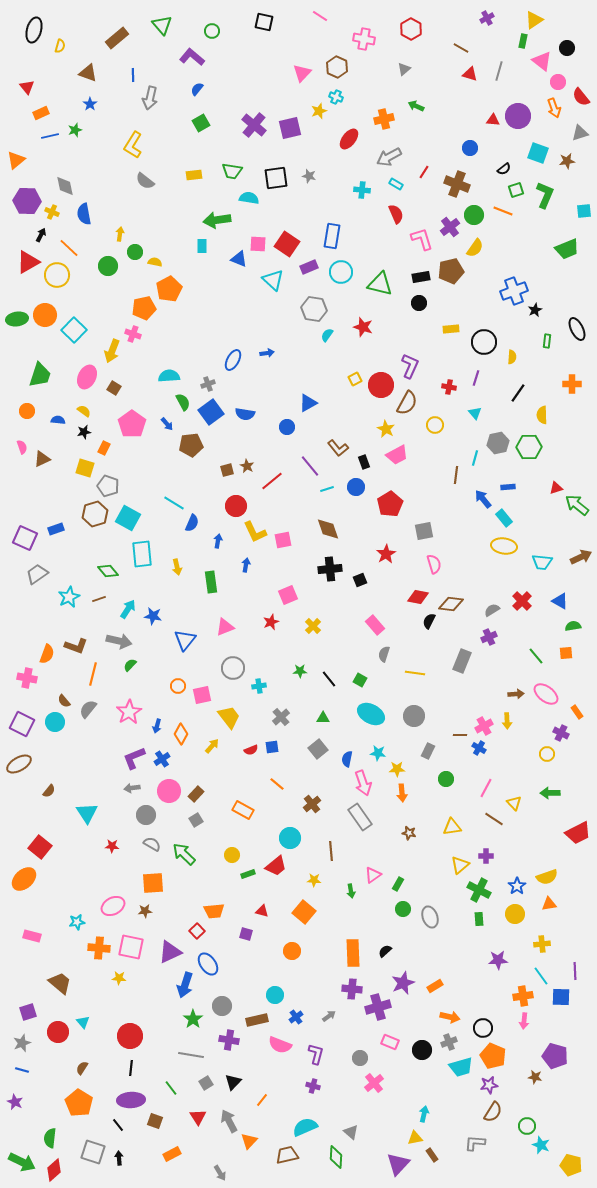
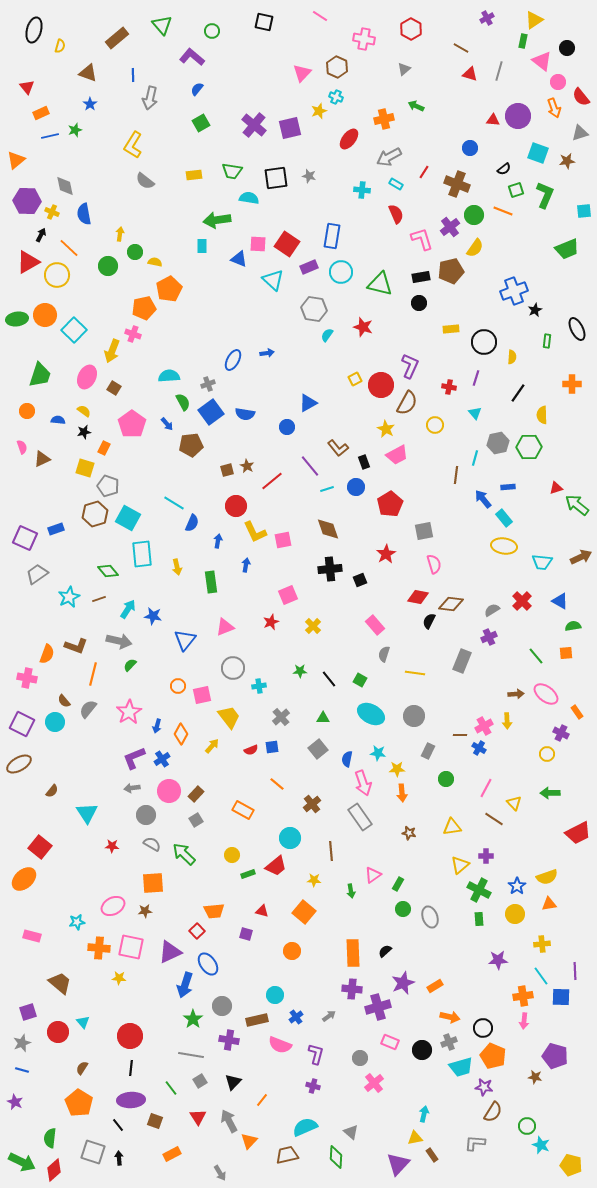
brown semicircle at (49, 791): moved 3 px right
gray square at (206, 1083): moved 6 px left, 2 px up
purple star at (489, 1085): moved 5 px left, 2 px down; rotated 18 degrees clockwise
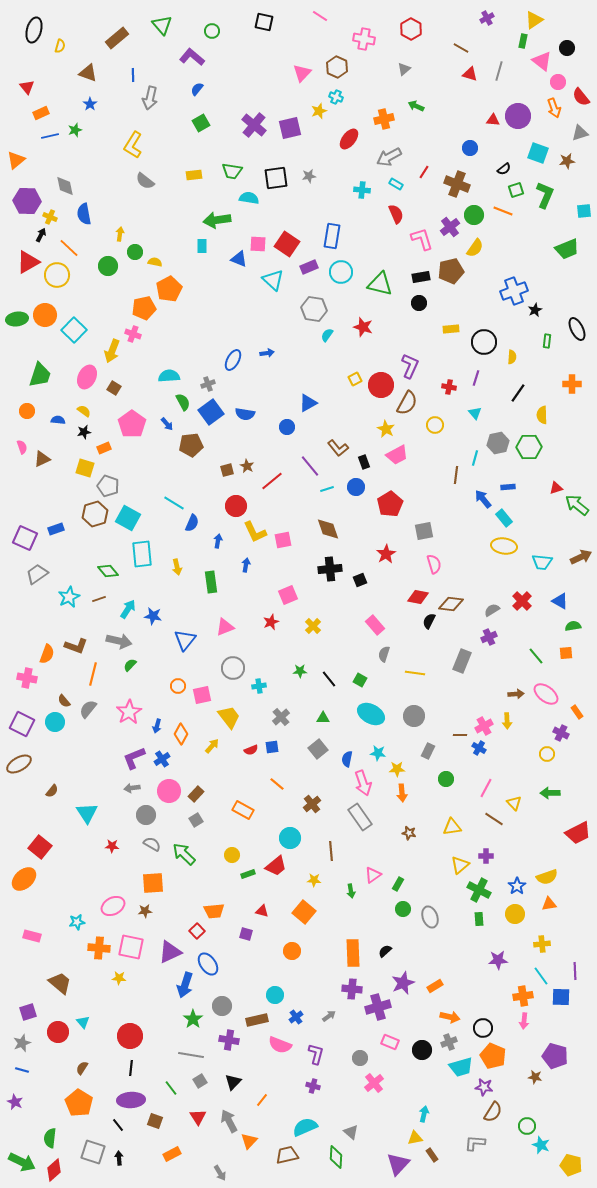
gray star at (309, 176): rotated 24 degrees counterclockwise
yellow cross at (52, 212): moved 2 px left, 5 px down
orange rectangle at (104, 448): rotated 40 degrees clockwise
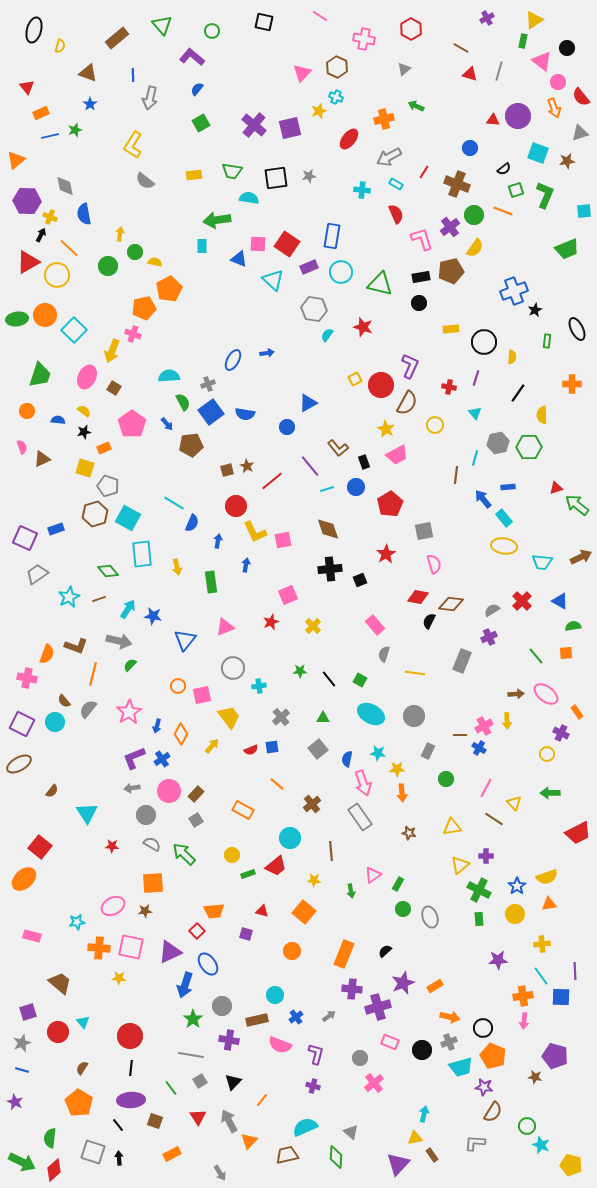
orange rectangle at (353, 953): moved 9 px left, 1 px down; rotated 24 degrees clockwise
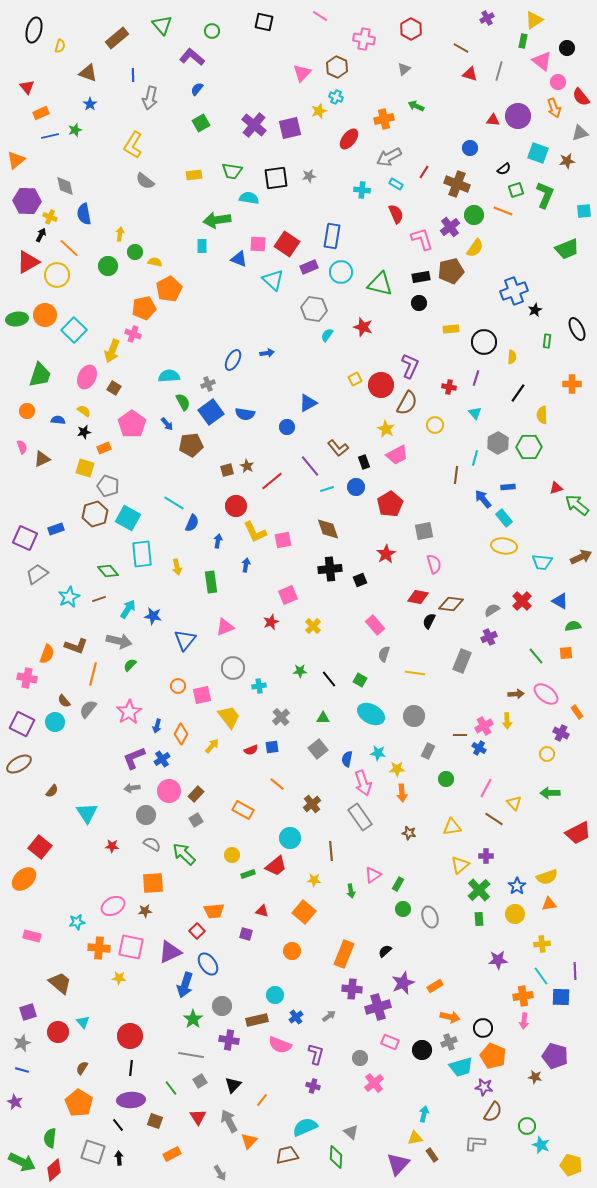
gray hexagon at (498, 443): rotated 15 degrees counterclockwise
green cross at (479, 890): rotated 20 degrees clockwise
black triangle at (233, 1082): moved 3 px down
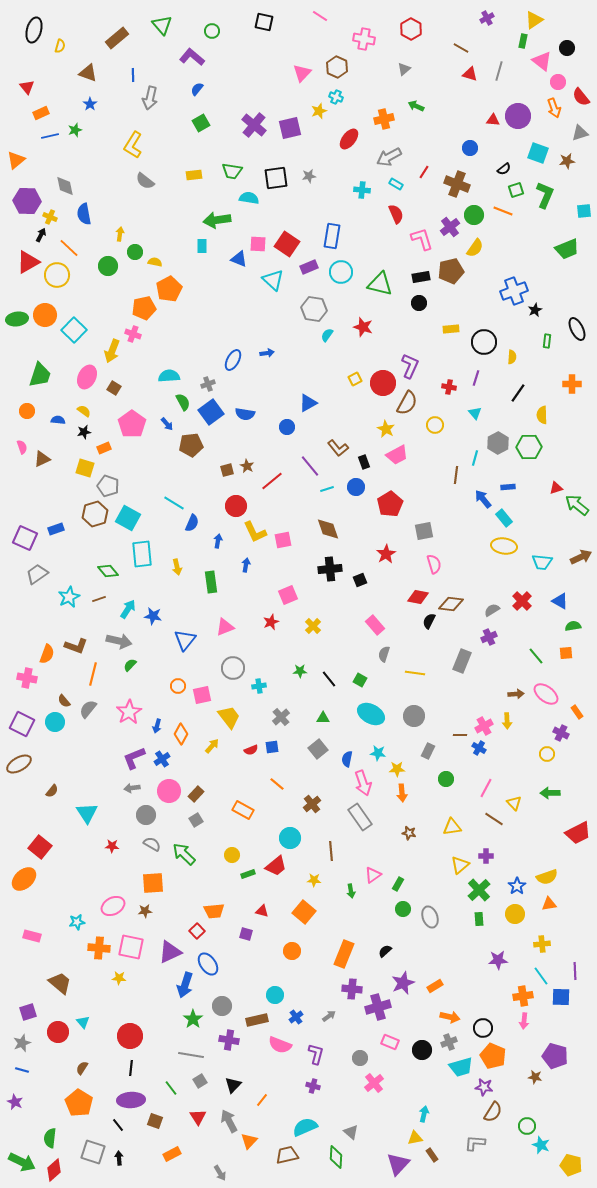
red circle at (381, 385): moved 2 px right, 2 px up
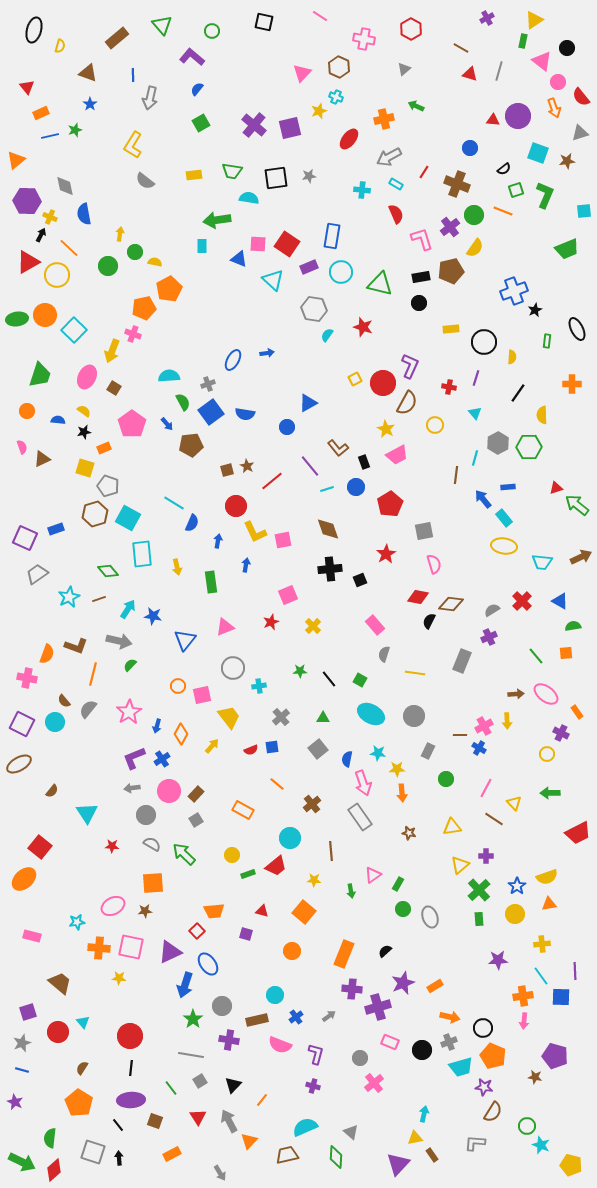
brown hexagon at (337, 67): moved 2 px right
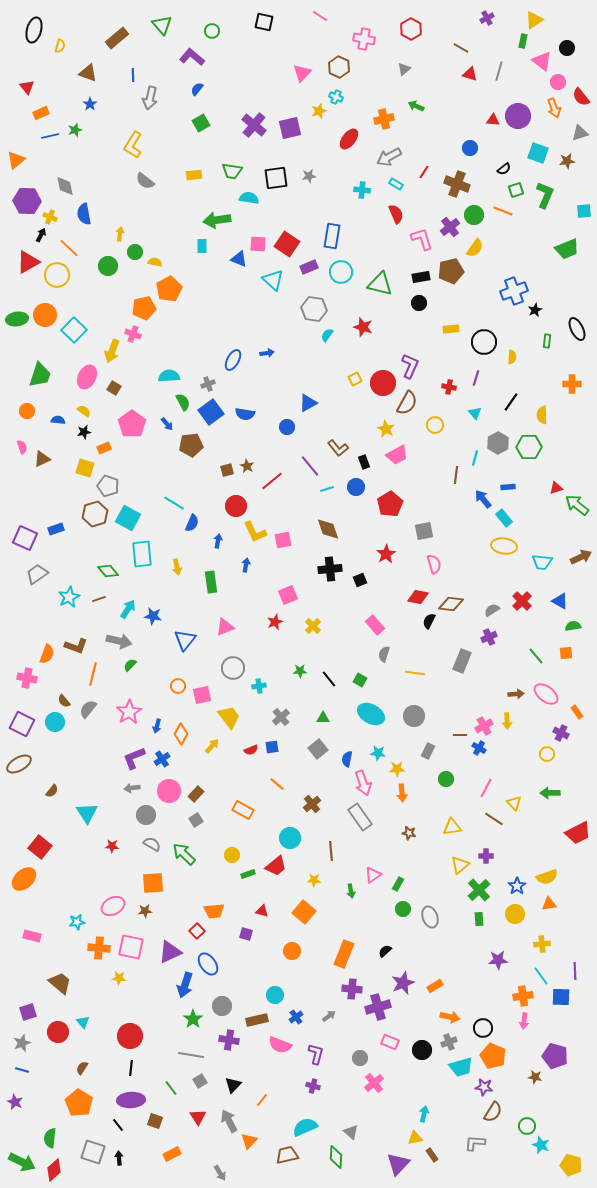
black line at (518, 393): moved 7 px left, 9 px down
red star at (271, 622): moved 4 px right
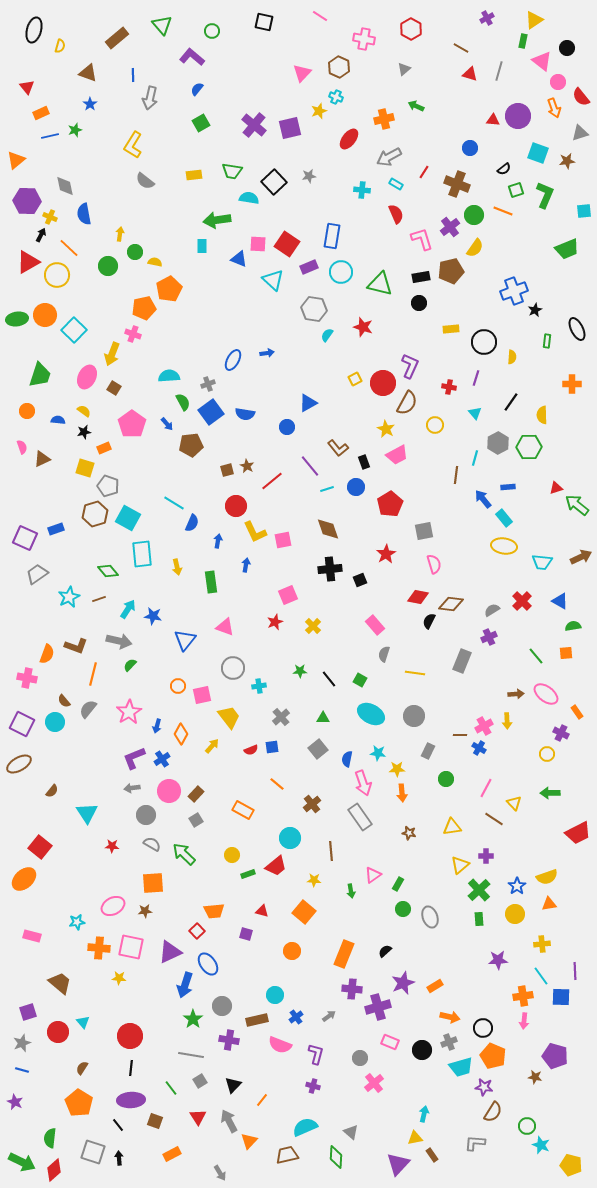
black square at (276, 178): moved 2 px left, 4 px down; rotated 35 degrees counterclockwise
yellow arrow at (112, 351): moved 3 px down
pink triangle at (225, 627): rotated 42 degrees clockwise
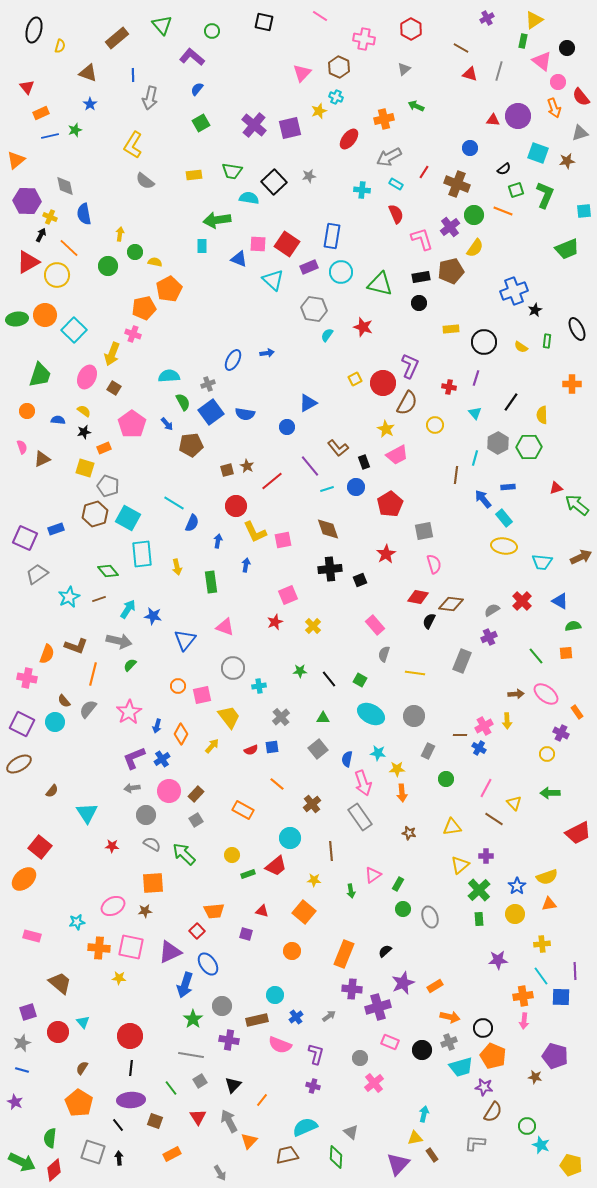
yellow semicircle at (512, 357): moved 9 px right, 10 px up; rotated 120 degrees clockwise
